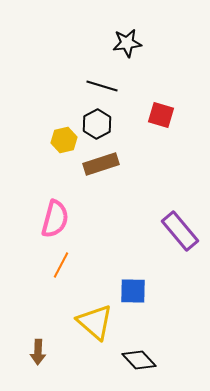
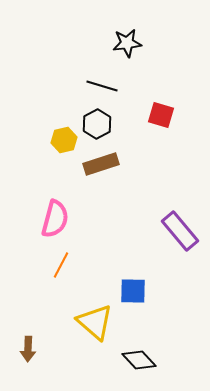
brown arrow: moved 10 px left, 3 px up
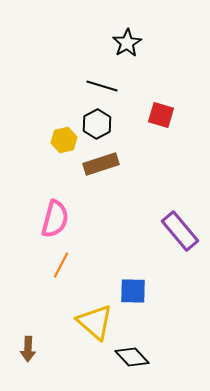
black star: rotated 24 degrees counterclockwise
black diamond: moved 7 px left, 3 px up
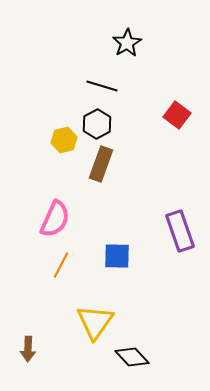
red square: moved 16 px right; rotated 20 degrees clockwise
brown rectangle: rotated 52 degrees counterclockwise
pink semicircle: rotated 9 degrees clockwise
purple rectangle: rotated 21 degrees clockwise
blue square: moved 16 px left, 35 px up
yellow triangle: rotated 24 degrees clockwise
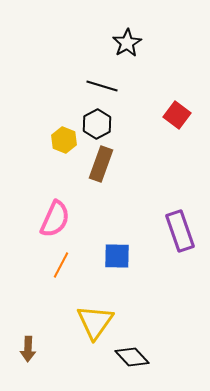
yellow hexagon: rotated 25 degrees counterclockwise
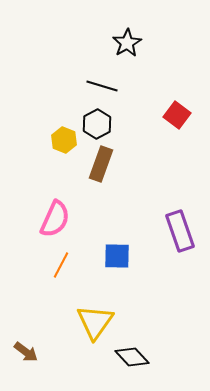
brown arrow: moved 2 px left, 3 px down; rotated 55 degrees counterclockwise
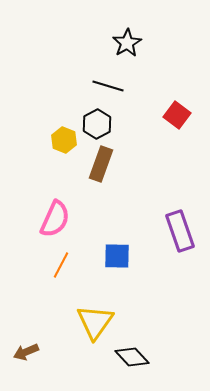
black line: moved 6 px right
brown arrow: rotated 120 degrees clockwise
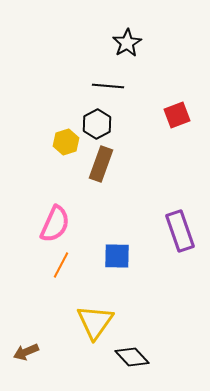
black line: rotated 12 degrees counterclockwise
red square: rotated 32 degrees clockwise
yellow hexagon: moved 2 px right, 2 px down; rotated 20 degrees clockwise
pink semicircle: moved 5 px down
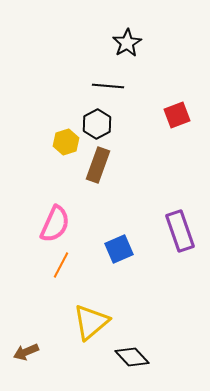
brown rectangle: moved 3 px left, 1 px down
blue square: moved 2 px right, 7 px up; rotated 24 degrees counterclockwise
yellow triangle: moved 4 px left; rotated 15 degrees clockwise
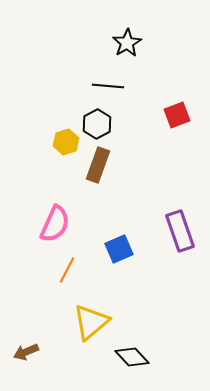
orange line: moved 6 px right, 5 px down
